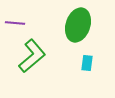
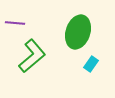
green ellipse: moved 7 px down
cyan rectangle: moved 4 px right, 1 px down; rotated 28 degrees clockwise
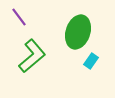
purple line: moved 4 px right, 6 px up; rotated 48 degrees clockwise
cyan rectangle: moved 3 px up
